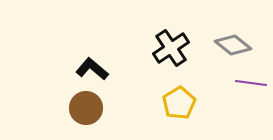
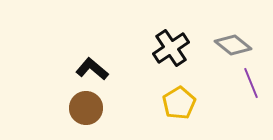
purple line: rotated 60 degrees clockwise
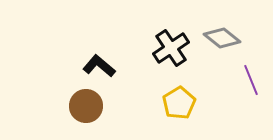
gray diamond: moved 11 px left, 7 px up
black L-shape: moved 7 px right, 3 px up
purple line: moved 3 px up
brown circle: moved 2 px up
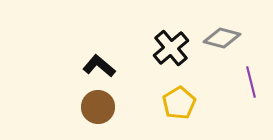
gray diamond: rotated 24 degrees counterclockwise
black cross: rotated 6 degrees counterclockwise
purple line: moved 2 px down; rotated 8 degrees clockwise
brown circle: moved 12 px right, 1 px down
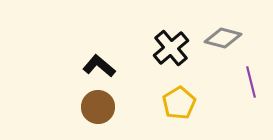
gray diamond: moved 1 px right
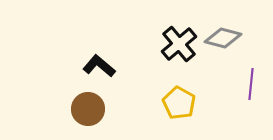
black cross: moved 8 px right, 4 px up
purple line: moved 2 px down; rotated 20 degrees clockwise
yellow pentagon: rotated 12 degrees counterclockwise
brown circle: moved 10 px left, 2 px down
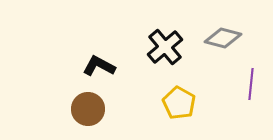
black cross: moved 14 px left, 3 px down
black L-shape: rotated 12 degrees counterclockwise
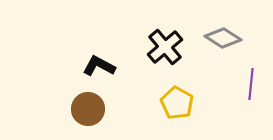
gray diamond: rotated 18 degrees clockwise
yellow pentagon: moved 2 px left
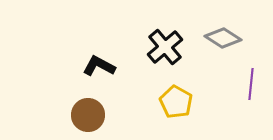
yellow pentagon: moved 1 px left, 1 px up
brown circle: moved 6 px down
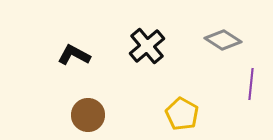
gray diamond: moved 2 px down
black cross: moved 18 px left, 1 px up
black L-shape: moved 25 px left, 11 px up
yellow pentagon: moved 6 px right, 12 px down
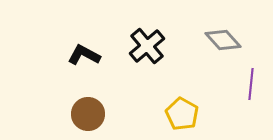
gray diamond: rotated 15 degrees clockwise
black L-shape: moved 10 px right
brown circle: moved 1 px up
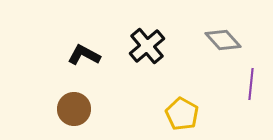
brown circle: moved 14 px left, 5 px up
